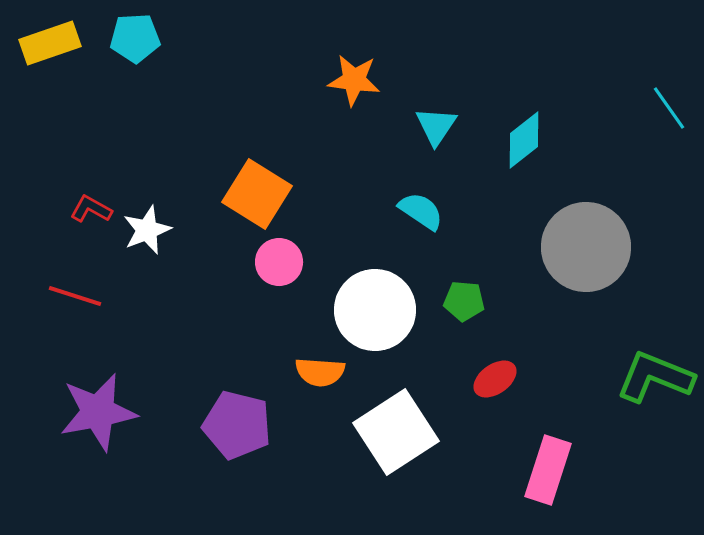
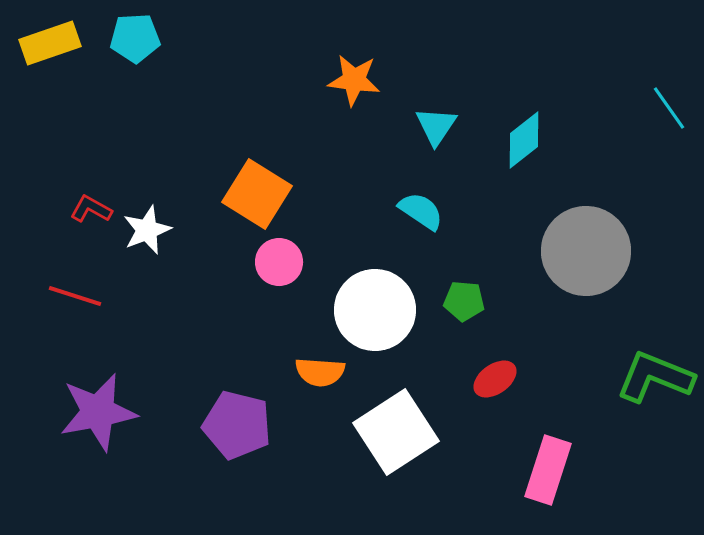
gray circle: moved 4 px down
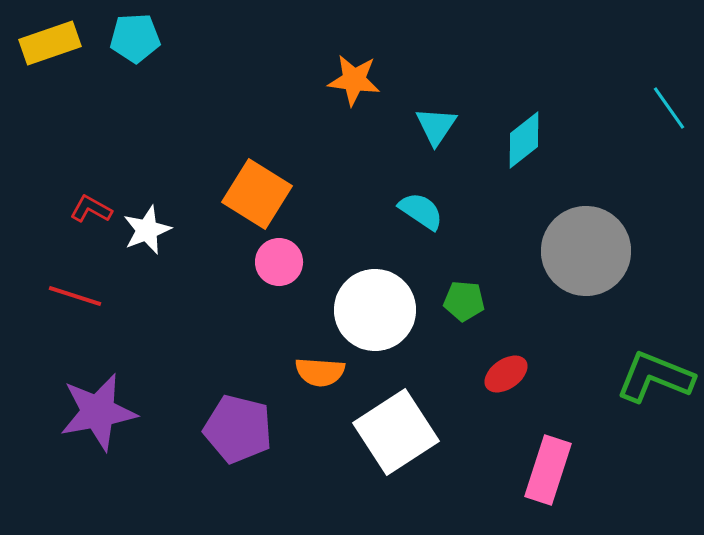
red ellipse: moved 11 px right, 5 px up
purple pentagon: moved 1 px right, 4 px down
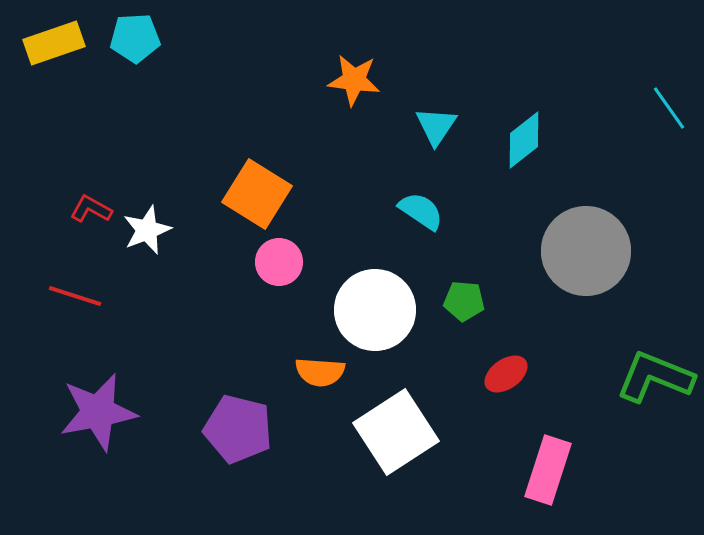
yellow rectangle: moved 4 px right
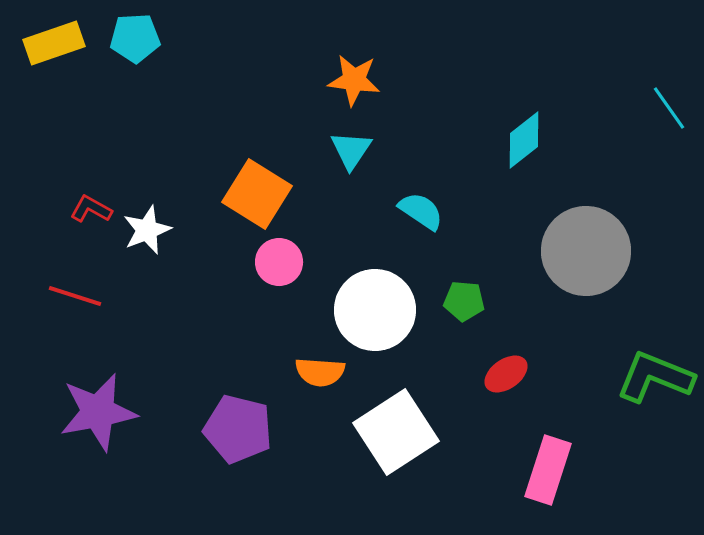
cyan triangle: moved 85 px left, 24 px down
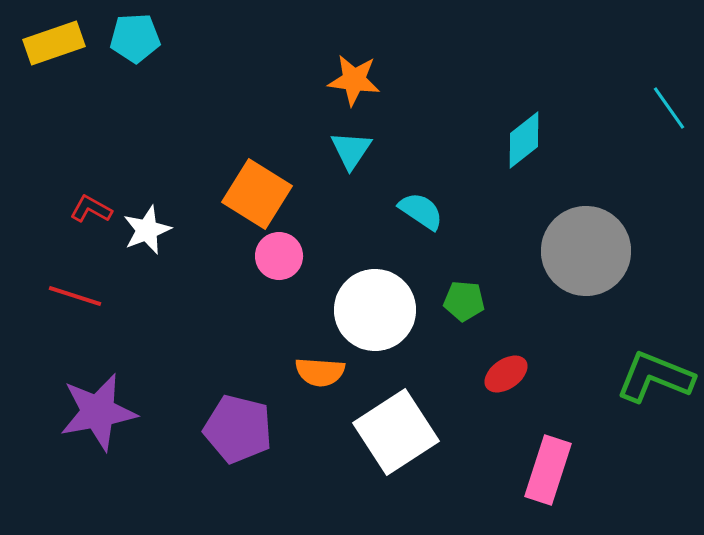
pink circle: moved 6 px up
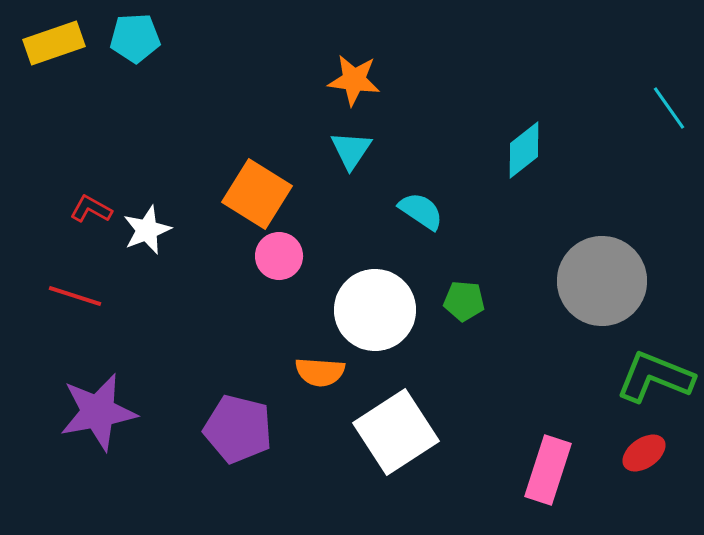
cyan diamond: moved 10 px down
gray circle: moved 16 px right, 30 px down
red ellipse: moved 138 px right, 79 px down
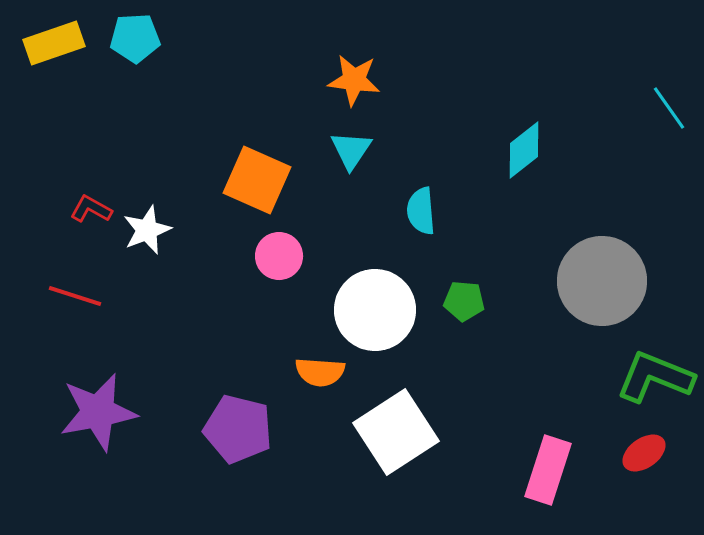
orange square: moved 14 px up; rotated 8 degrees counterclockwise
cyan semicircle: rotated 129 degrees counterclockwise
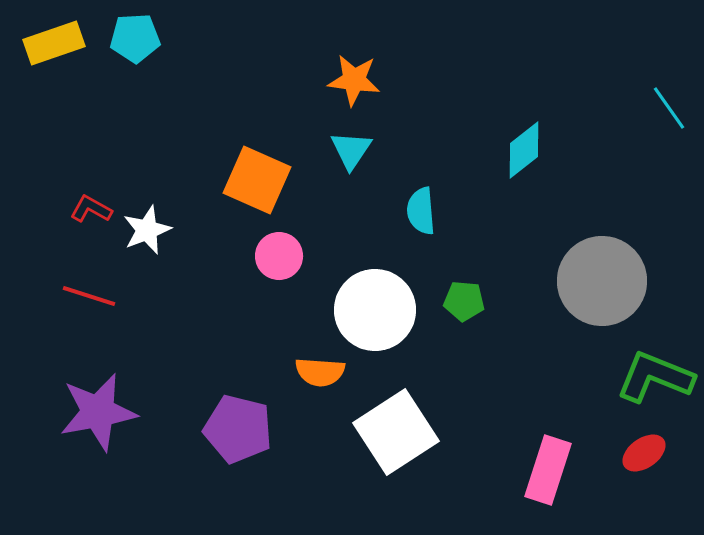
red line: moved 14 px right
